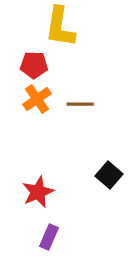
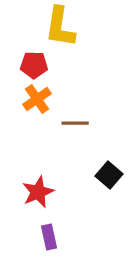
brown line: moved 5 px left, 19 px down
purple rectangle: rotated 35 degrees counterclockwise
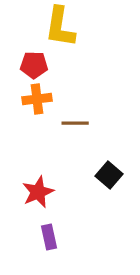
orange cross: rotated 28 degrees clockwise
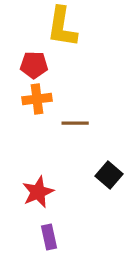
yellow L-shape: moved 2 px right
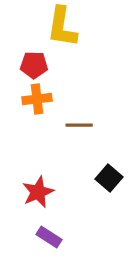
brown line: moved 4 px right, 2 px down
black square: moved 3 px down
purple rectangle: rotated 45 degrees counterclockwise
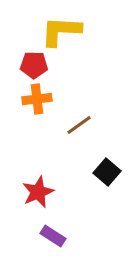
yellow L-shape: moved 1 px left, 4 px down; rotated 84 degrees clockwise
brown line: rotated 36 degrees counterclockwise
black square: moved 2 px left, 6 px up
purple rectangle: moved 4 px right, 1 px up
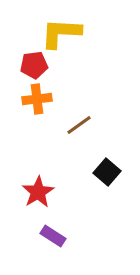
yellow L-shape: moved 2 px down
red pentagon: rotated 8 degrees counterclockwise
red star: rotated 8 degrees counterclockwise
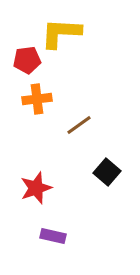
red pentagon: moved 7 px left, 5 px up
red star: moved 2 px left, 4 px up; rotated 12 degrees clockwise
purple rectangle: rotated 20 degrees counterclockwise
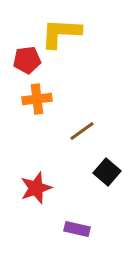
brown line: moved 3 px right, 6 px down
purple rectangle: moved 24 px right, 7 px up
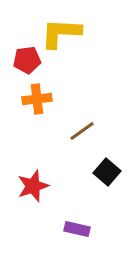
red star: moved 3 px left, 2 px up
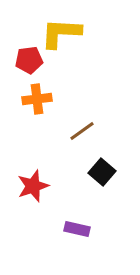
red pentagon: moved 2 px right
black square: moved 5 px left
